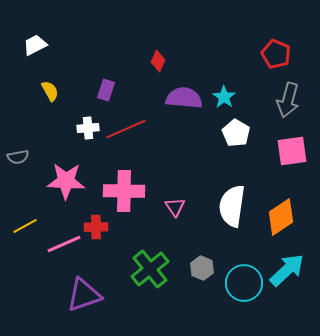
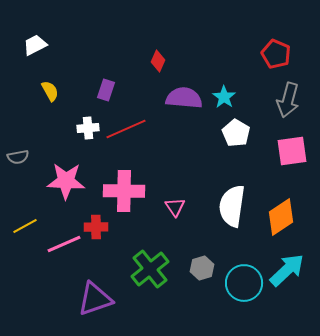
gray hexagon: rotated 20 degrees clockwise
purple triangle: moved 11 px right, 4 px down
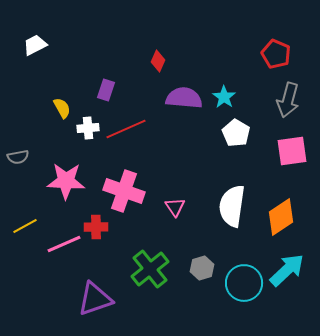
yellow semicircle: moved 12 px right, 17 px down
pink cross: rotated 18 degrees clockwise
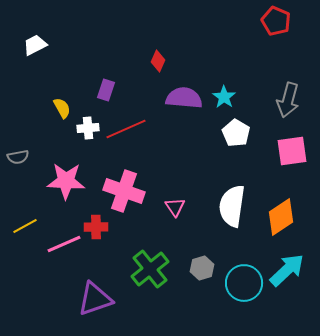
red pentagon: moved 33 px up
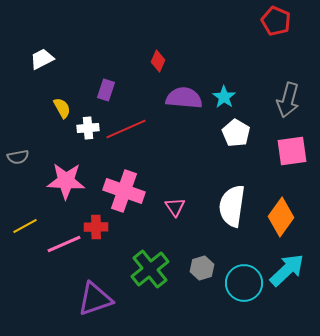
white trapezoid: moved 7 px right, 14 px down
orange diamond: rotated 21 degrees counterclockwise
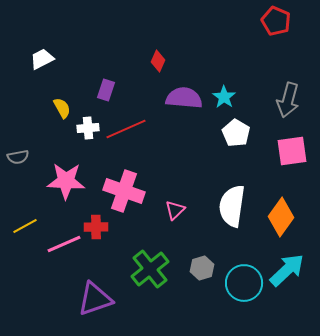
pink triangle: moved 3 px down; rotated 20 degrees clockwise
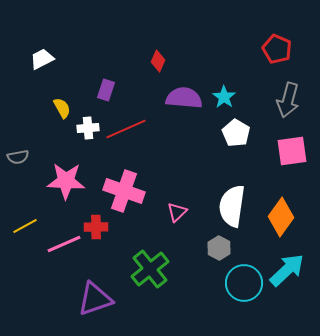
red pentagon: moved 1 px right, 28 px down
pink triangle: moved 2 px right, 2 px down
gray hexagon: moved 17 px right, 20 px up; rotated 15 degrees counterclockwise
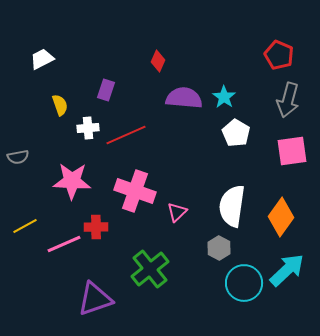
red pentagon: moved 2 px right, 6 px down
yellow semicircle: moved 2 px left, 3 px up; rotated 10 degrees clockwise
red line: moved 6 px down
pink star: moved 6 px right
pink cross: moved 11 px right
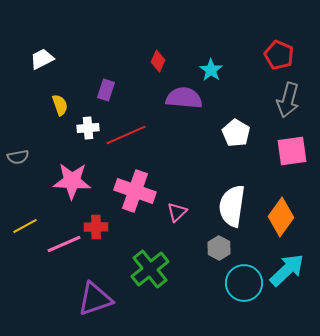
cyan star: moved 13 px left, 27 px up
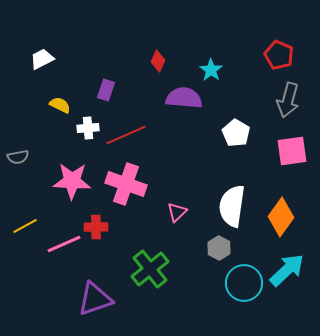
yellow semicircle: rotated 45 degrees counterclockwise
pink cross: moved 9 px left, 7 px up
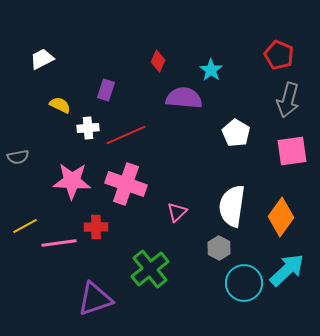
pink line: moved 5 px left, 1 px up; rotated 16 degrees clockwise
